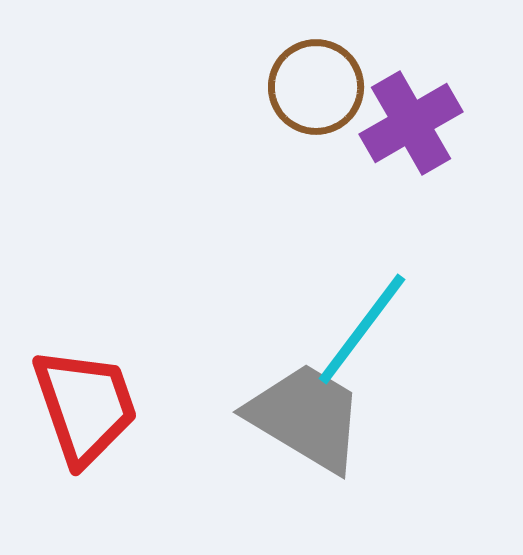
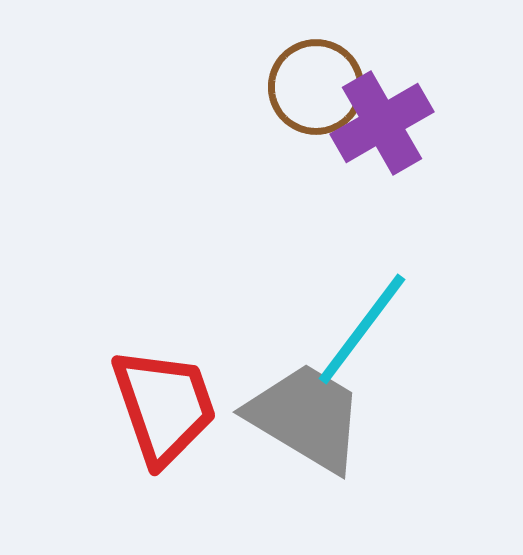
purple cross: moved 29 px left
red trapezoid: moved 79 px right
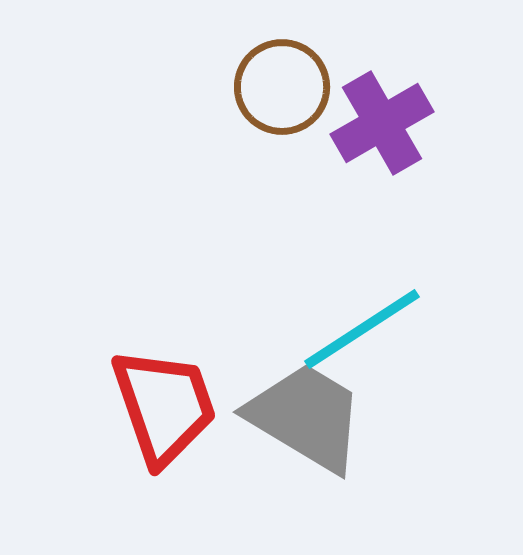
brown circle: moved 34 px left
cyan line: rotated 20 degrees clockwise
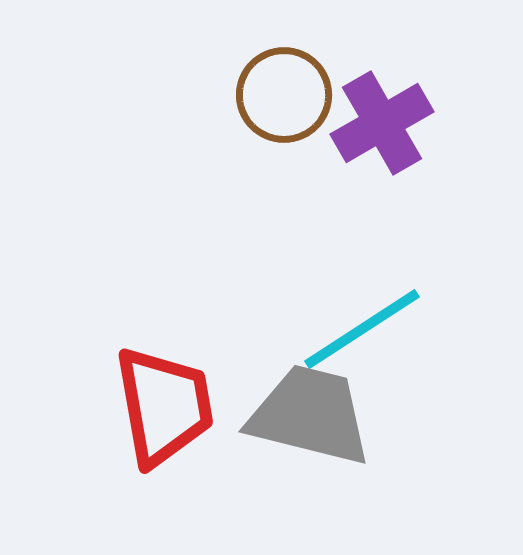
brown circle: moved 2 px right, 8 px down
red trapezoid: rotated 9 degrees clockwise
gray trapezoid: moved 4 px right, 2 px up; rotated 17 degrees counterclockwise
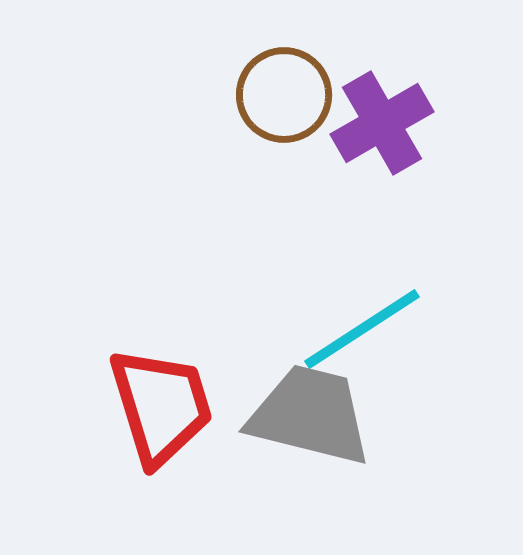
red trapezoid: moved 3 px left; rotated 7 degrees counterclockwise
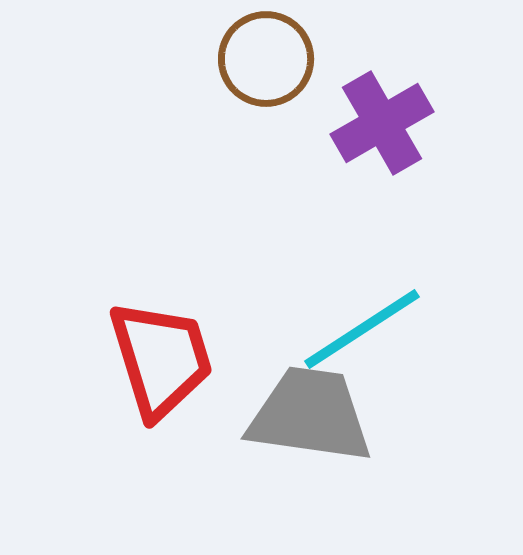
brown circle: moved 18 px left, 36 px up
red trapezoid: moved 47 px up
gray trapezoid: rotated 6 degrees counterclockwise
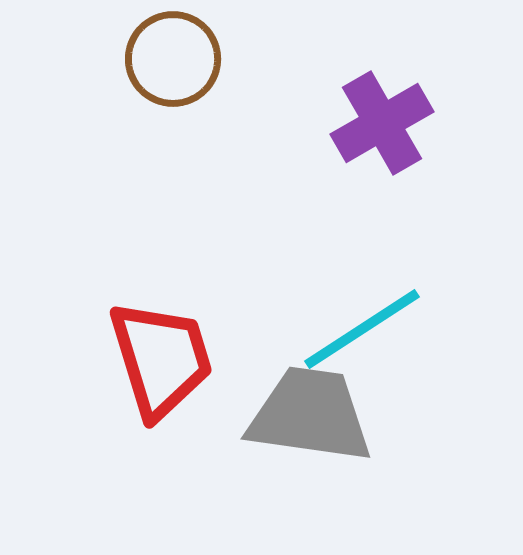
brown circle: moved 93 px left
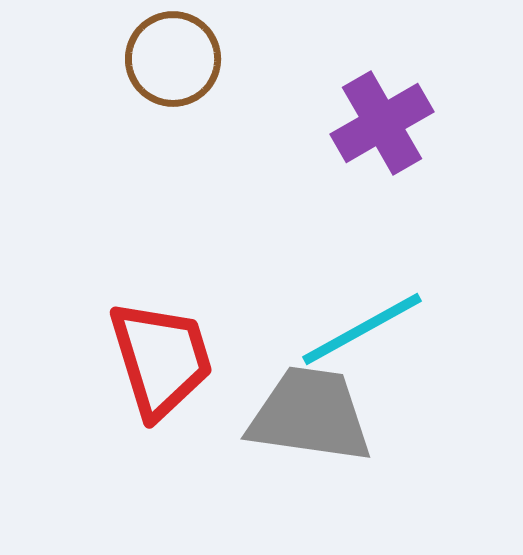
cyan line: rotated 4 degrees clockwise
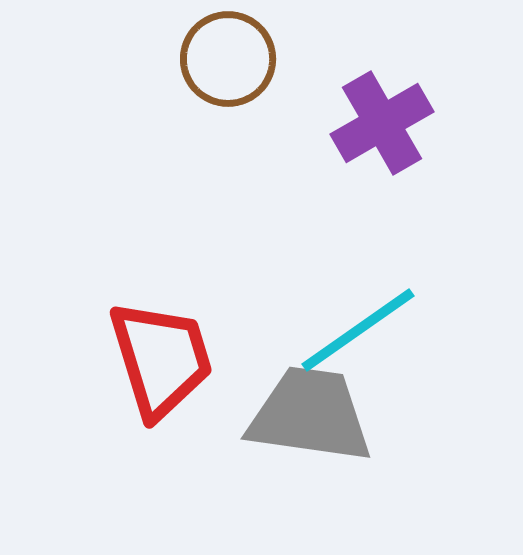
brown circle: moved 55 px right
cyan line: moved 4 px left, 1 px down; rotated 6 degrees counterclockwise
